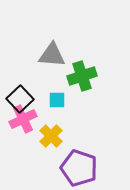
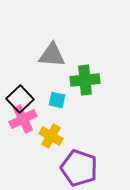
green cross: moved 3 px right, 4 px down; rotated 12 degrees clockwise
cyan square: rotated 12 degrees clockwise
yellow cross: rotated 15 degrees counterclockwise
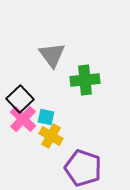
gray triangle: rotated 48 degrees clockwise
cyan square: moved 11 px left, 17 px down
pink cross: rotated 20 degrees counterclockwise
purple pentagon: moved 4 px right
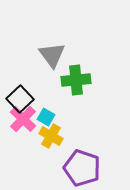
green cross: moved 9 px left
cyan square: rotated 18 degrees clockwise
purple pentagon: moved 1 px left
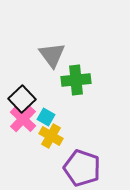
black square: moved 2 px right
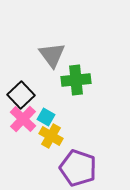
black square: moved 1 px left, 4 px up
purple pentagon: moved 4 px left
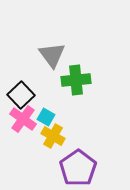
pink cross: rotated 8 degrees counterclockwise
yellow cross: moved 2 px right
purple pentagon: rotated 18 degrees clockwise
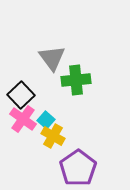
gray triangle: moved 3 px down
cyan square: moved 3 px down; rotated 12 degrees clockwise
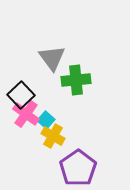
pink cross: moved 3 px right, 5 px up
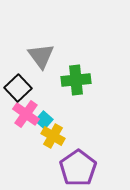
gray triangle: moved 11 px left, 2 px up
black square: moved 3 px left, 7 px up
cyan square: moved 2 px left
